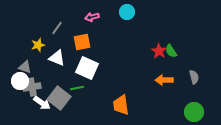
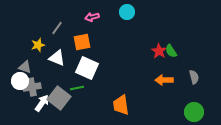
white arrow: rotated 90 degrees counterclockwise
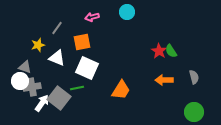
orange trapezoid: moved 15 px up; rotated 140 degrees counterclockwise
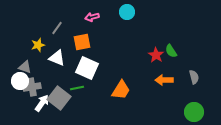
red star: moved 3 px left, 4 px down
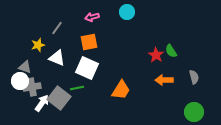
orange square: moved 7 px right
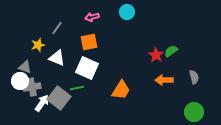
green semicircle: rotated 88 degrees clockwise
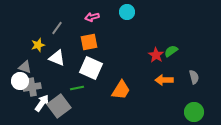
white square: moved 4 px right
gray square: moved 8 px down; rotated 15 degrees clockwise
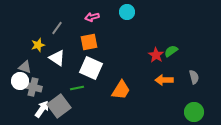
white triangle: rotated 12 degrees clockwise
gray cross: moved 1 px right; rotated 24 degrees clockwise
white arrow: moved 6 px down
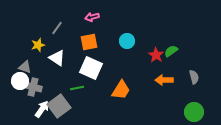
cyan circle: moved 29 px down
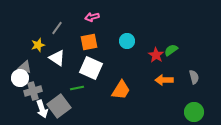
green semicircle: moved 1 px up
white circle: moved 3 px up
gray cross: moved 4 px down; rotated 30 degrees counterclockwise
white arrow: rotated 126 degrees clockwise
